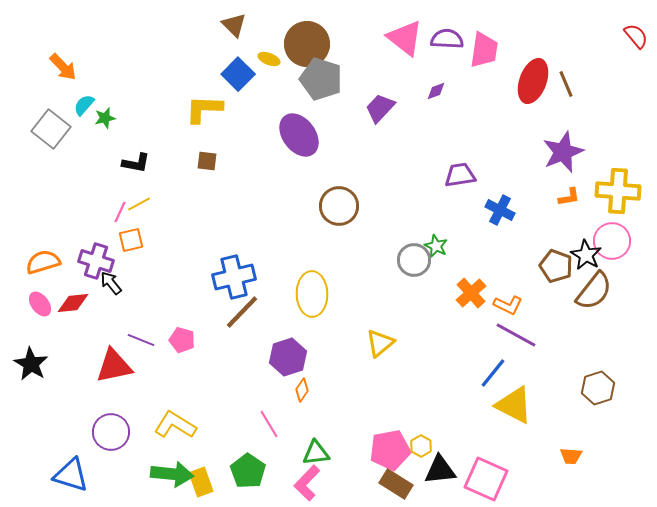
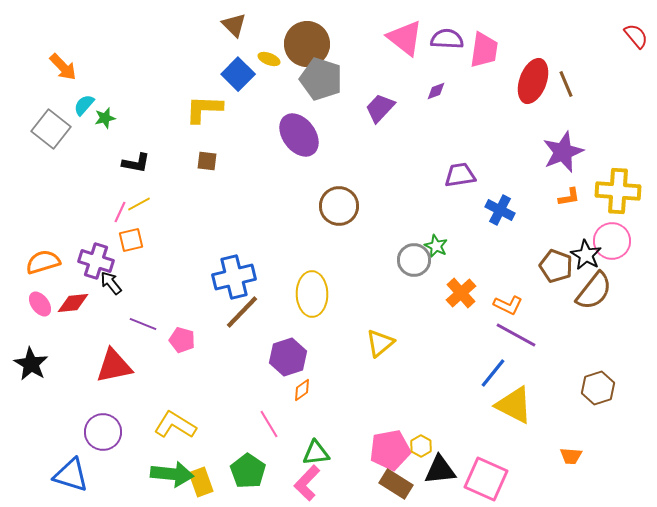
orange cross at (471, 293): moved 10 px left
purple line at (141, 340): moved 2 px right, 16 px up
orange diamond at (302, 390): rotated 20 degrees clockwise
purple circle at (111, 432): moved 8 px left
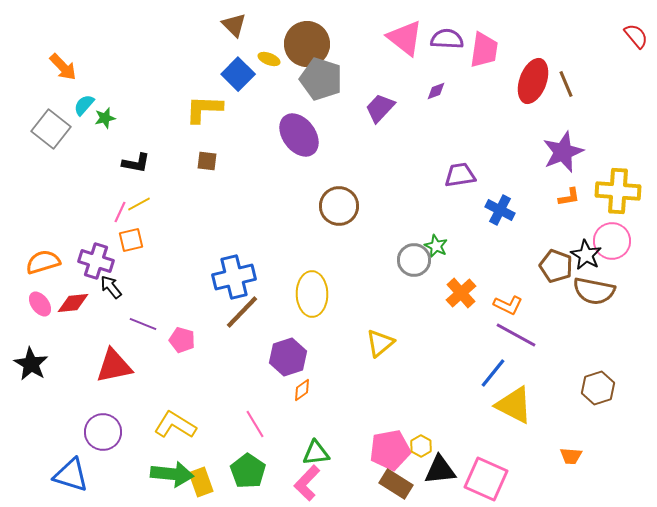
black arrow at (111, 283): moved 4 px down
brown semicircle at (594, 291): rotated 63 degrees clockwise
pink line at (269, 424): moved 14 px left
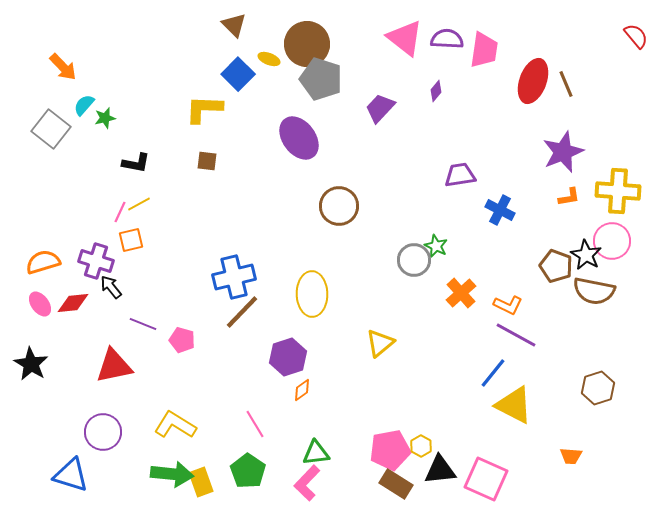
purple diamond at (436, 91): rotated 30 degrees counterclockwise
purple ellipse at (299, 135): moved 3 px down
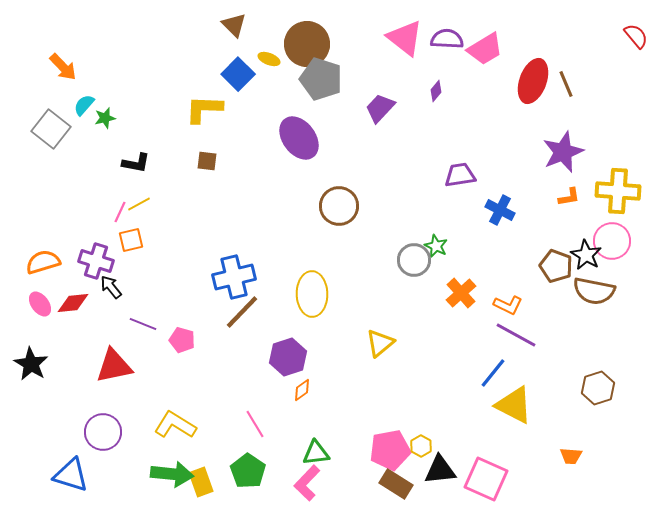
pink trapezoid at (484, 50): moved 1 px right, 1 px up; rotated 51 degrees clockwise
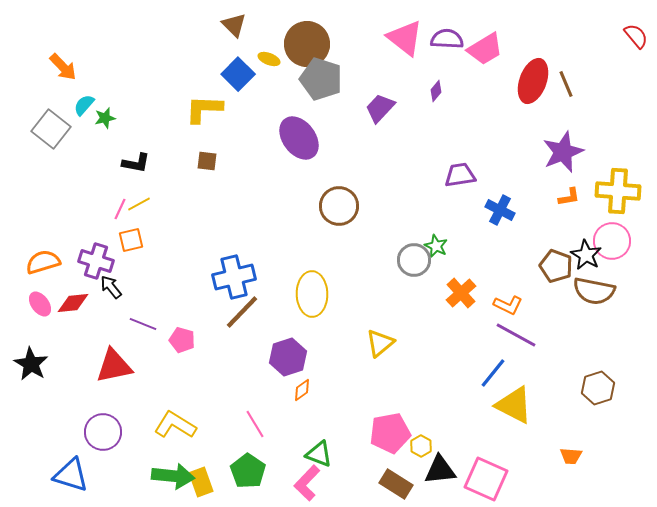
pink line at (120, 212): moved 3 px up
pink pentagon at (390, 450): moved 17 px up
green triangle at (316, 453): moved 3 px right, 1 px down; rotated 28 degrees clockwise
green arrow at (172, 474): moved 1 px right, 2 px down
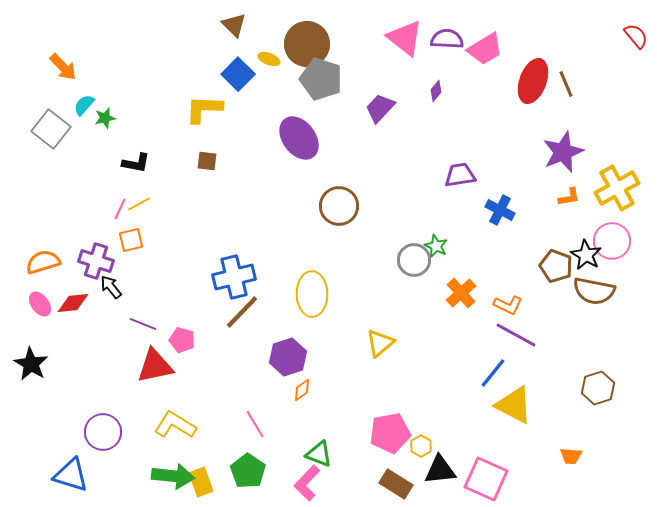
yellow cross at (618, 191): moved 1 px left, 3 px up; rotated 33 degrees counterclockwise
red triangle at (114, 366): moved 41 px right
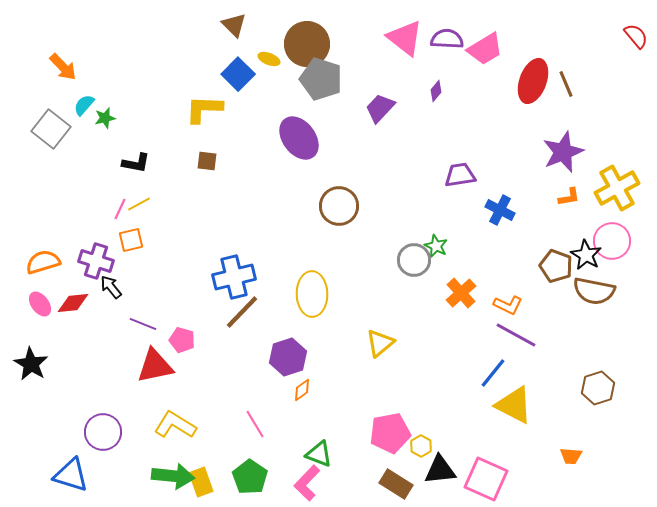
green pentagon at (248, 471): moved 2 px right, 6 px down
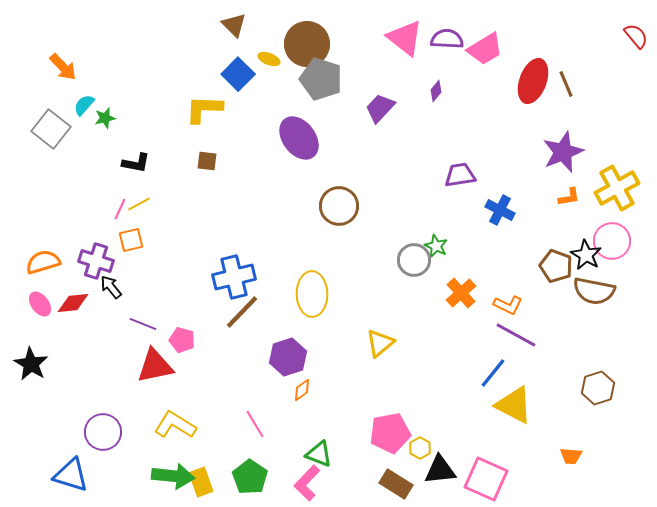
yellow hexagon at (421, 446): moved 1 px left, 2 px down
